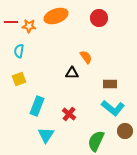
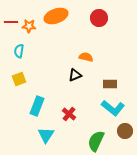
orange semicircle: rotated 40 degrees counterclockwise
black triangle: moved 3 px right, 2 px down; rotated 24 degrees counterclockwise
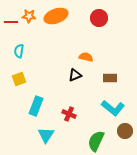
orange star: moved 10 px up
brown rectangle: moved 6 px up
cyan rectangle: moved 1 px left
red cross: rotated 16 degrees counterclockwise
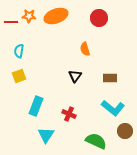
orange semicircle: moved 1 px left, 8 px up; rotated 120 degrees counterclockwise
black triangle: moved 1 px down; rotated 32 degrees counterclockwise
yellow square: moved 3 px up
green semicircle: rotated 90 degrees clockwise
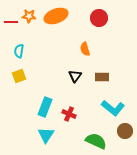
brown rectangle: moved 8 px left, 1 px up
cyan rectangle: moved 9 px right, 1 px down
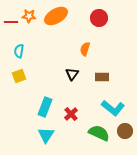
orange ellipse: rotated 10 degrees counterclockwise
orange semicircle: rotated 32 degrees clockwise
black triangle: moved 3 px left, 2 px up
red cross: moved 2 px right; rotated 24 degrees clockwise
green semicircle: moved 3 px right, 8 px up
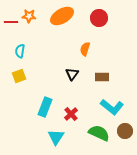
orange ellipse: moved 6 px right
cyan semicircle: moved 1 px right
cyan L-shape: moved 1 px left, 1 px up
cyan triangle: moved 10 px right, 2 px down
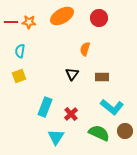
orange star: moved 6 px down
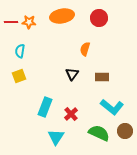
orange ellipse: rotated 20 degrees clockwise
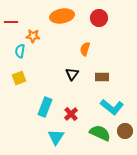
orange star: moved 4 px right, 14 px down
yellow square: moved 2 px down
green semicircle: moved 1 px right
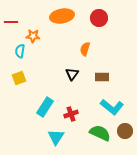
cyan rectangle: rotated 12 degrees clockwise
red cross: rotated 24 degrees clockwise
